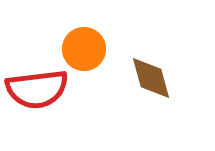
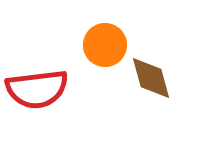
orange circle: moved 21 px right, 4 px up
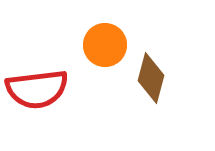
brown diamond: rotated 30 degrees clockwise
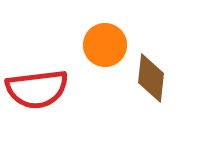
brown diamond: rotated 9 degrees counterclockwise
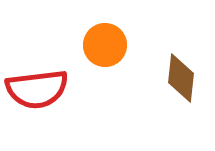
brown diamond: moved 30 px right
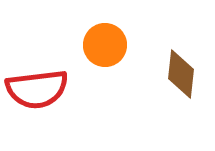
brown diamond: moved 4 px up
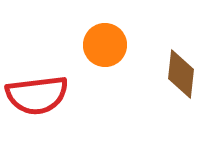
red semicircle: moved 6 px down
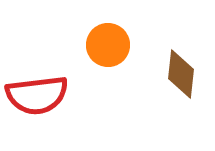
orange circle: moved 3 px right
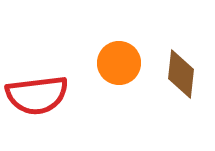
orange circle: moved 11 px right, 18 px down
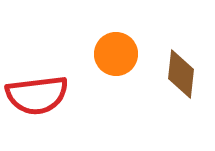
orange circle: moved 3 px left, 9 px up
